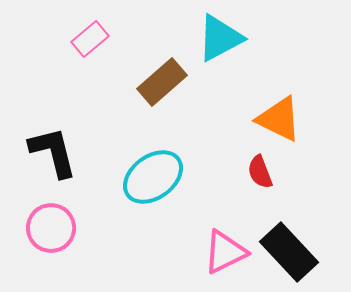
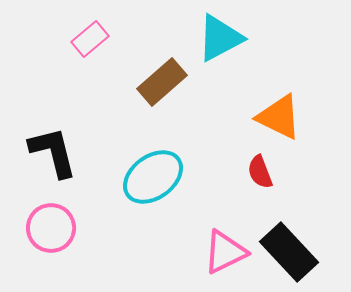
orange triangle: moved 2 px up
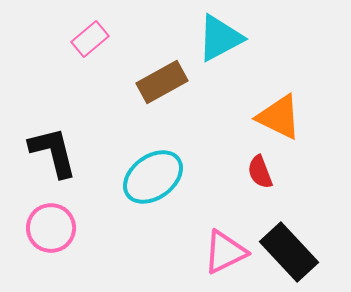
brown rectangle: rotated 12 degrees clockwise
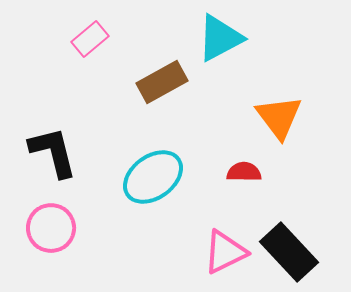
orange triangle: rotated 27 degrees clockwise
red semicircle: moved 16 px left; rotated 112 degrees clockwise
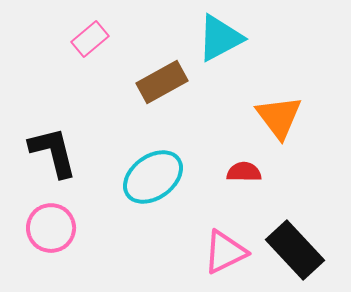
black rectangle: moved 6 px right, 2 px up
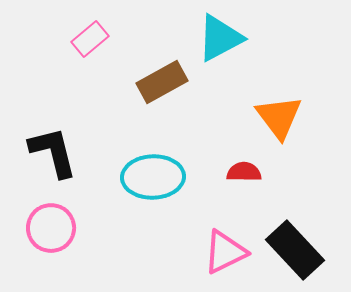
cyan ellipse: rotated 34 degrees clockwise
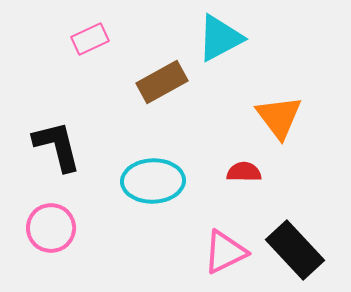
pink rectangle: rotated 15 degrees clockwise
black L-shape: moved 4 px right, 6 px up
cyan ellipse: moved 4 px down
